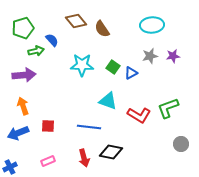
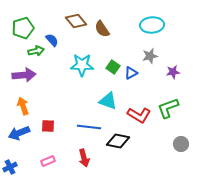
purple star: moved 16 px down
blue arrow: moved 1 px right
black diamond: moved 7 px right, 11 px up
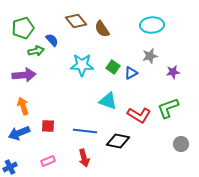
blue line: moved 4 px left, 4 px down
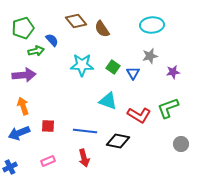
blue triangle: moved 2 px right; rotated 32 degrees counterclockwise
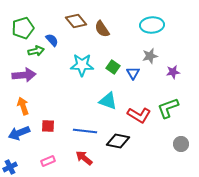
red arrow: rotated 144 degrees clockwise
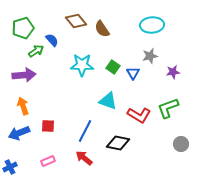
green arrow: rotated 21 degrees counterclockwise
blue line: rotated 70 degrees counterclockwise
black diamond: moved 2 px down
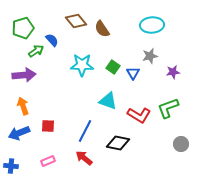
blue cross: moved 1 px right, 1 px up; rotated 32 degrees clockwise
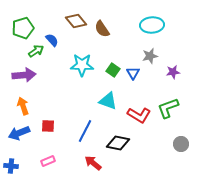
green square: moved 3 px down
red arrow: moved 9 px right, 5 px down
